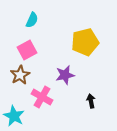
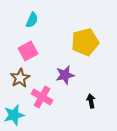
pink square: moved 1 px right, 1 px down
brown star: moved 3 px down
cyan star: moved 1 px up; rotated 30 degrees clockwise
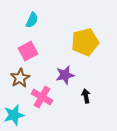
black arrow: moved 5 px left, 5 px up
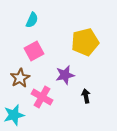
pink square: moved 6 px right
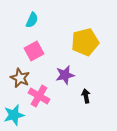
brown star: rotated 18 degrees counterclockwise
pink cross: moved 3 px left, 1 px up
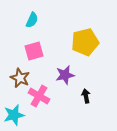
pink square: rotated 12 degrees clockwise
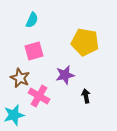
yellow pentagon: rotated 24 degrees clockwise
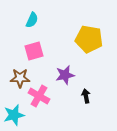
yellow pentagon: moved 4 px right, 3 px up
brown star: rotated 24 degrees counterclockwise
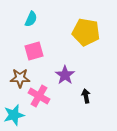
cyan semicircle: moved 1 px left, 1 px up
yellow pentagon: moved 3 px left, 7 px up
purple star: rotated 24 degrees counterclockwise
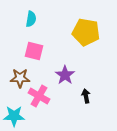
cyan semicircle: rotated 14 degrees counterclockwise
pink square: rotated 30 degrees clockwise
cyan star: moved 1 px down; rotated 15 degrees clockwise
